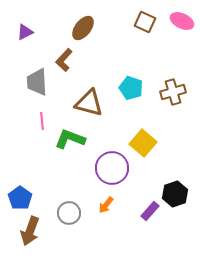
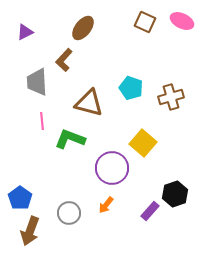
brown cross: moved 2 px left, 5 px down
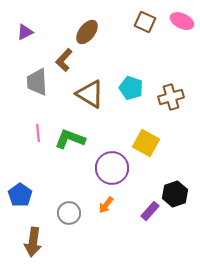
brown ellipse: moved 4 px right, 4 px down
brown triangle: moved 1 px right, 9 px up; rotated 16 degrees clockwise
pink line: moved 4 px left, 12 px down
yellow square: moved 3 px right; rotated 12 degrees counterclockwise
blue pentagon: moved 3 px up
brown arrow: moved 3 px right, 11 px down; rotated 12 degrees counterclockwise
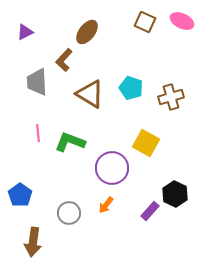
green L-shape: moved 3 px down
black hexagon: rotated 15 degrees counterclockwise
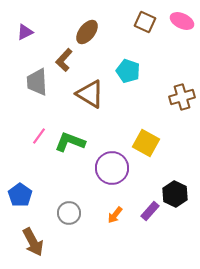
cyan pentagon: moved 3 px left, 17 px up
brown cross: moved 11 px right
pink line: moved 1 px right, 3 px down; rotated 42 degrees clockwise
orange arrow: moved 9 px right, 10 px down
brown arrow: rotated 36 degrees counterclockwise
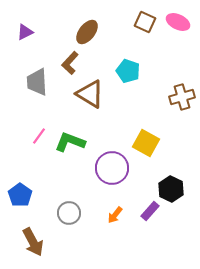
pink ellipse: moved 4 px left, 1 px down
brown L-shape: moved 6 px right, 3 px down
black hexagon: moved 4 px left, 5 px up
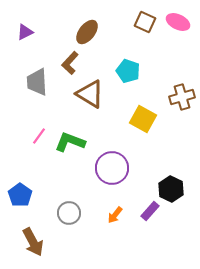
yellow square: moved 3 px left, 24 px up
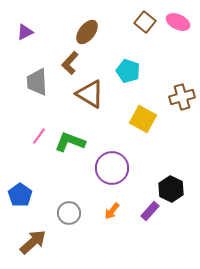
brown square: rotated 15 degrees clockwise
orange arrow: moved 3 px left, 4 px up
brown arrow: rotated 104 degrees counterclockwise
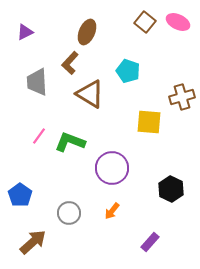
brown ellipse: rotated 15 degrees counterclockwise
yellow square: moved 6 px right, 3 px down; rotated 24 degrees counterclockwise
purple rectangle: moved 31 px down
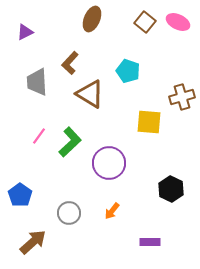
brown ellipse: moved 5 px right, 13 px up
green L-shape: rotated 116 degrees clockwise
purple circle: moved 3 px left, 5 px up
purple rectangle: rotated 48 degrees clockwise
